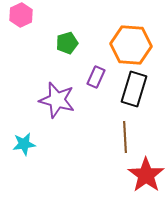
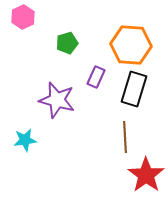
pink hexagon: moved 2 px right, 2 px down
cyan star: moved 1 px right, 4 px up
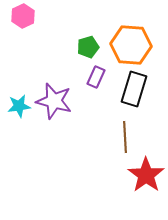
pink hexagon: moved 1 px up
green pentagon: moved 21 px right, 4 px down
purple star: moved 3 px left, 1 px down
cyan star: moved 6 px left, 34 px up
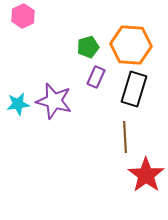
cyan star: moved 1 px left, 2 px up
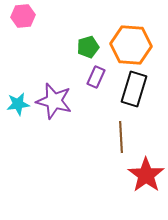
pink hexagon: rotated 20 degrees clockwise
brown line: moved 4 px left
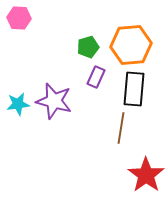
pink hexagon: moved 4 px left, 2 px down; rotated 10 degrees clockwise
orange hexagon: rotated 9 degrees counterclockwise
black rectangle: rotated 12 degrees counterclockwise
brown line: moved 9 px up; rotated 12 degrees clockwise
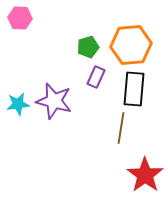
pink hexagon: moved 1 px right
red star: moved 1 px left
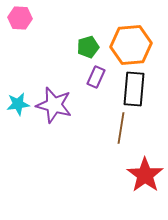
purple star: moved 4 px down
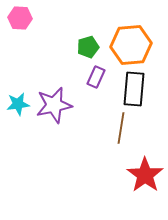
purple star: rotated 27 degrees counterclockwise
